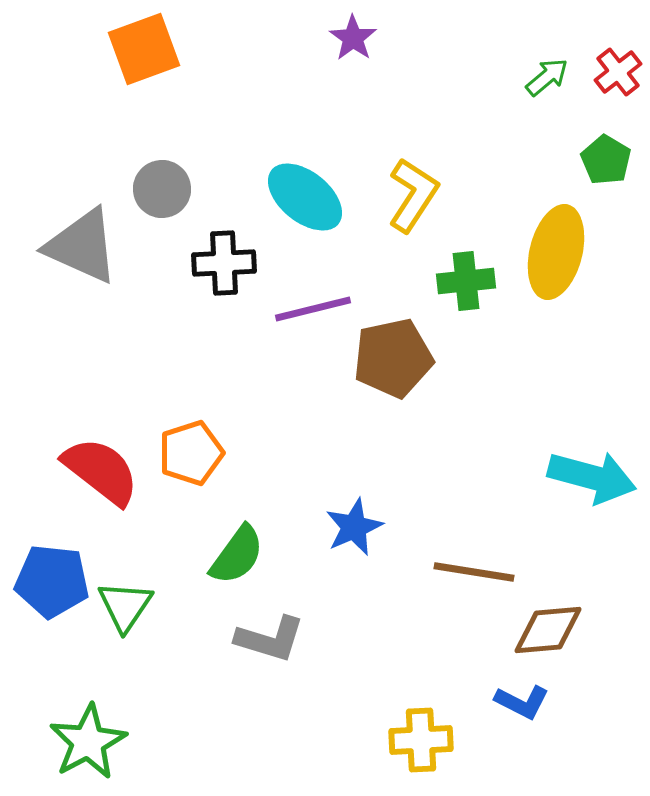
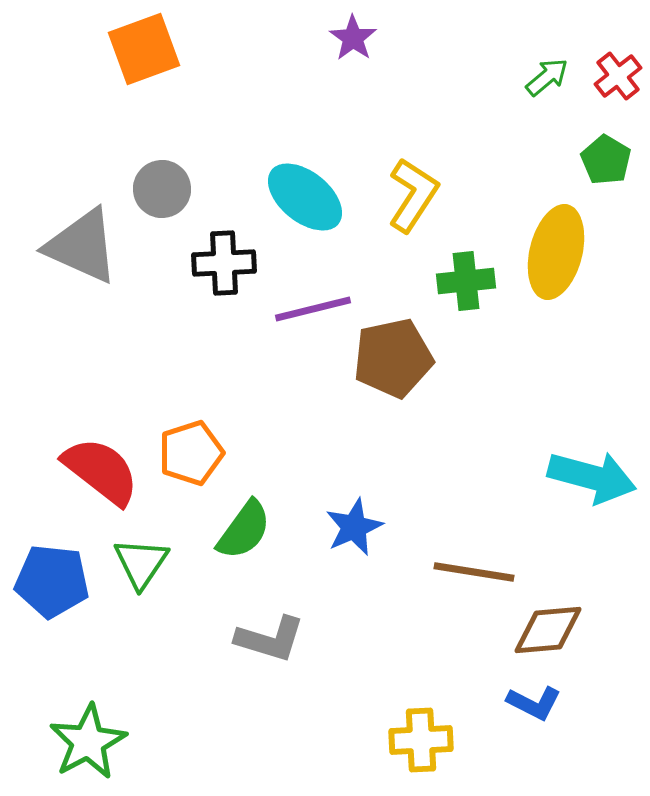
red cross: moved 4 px down
green semicircle: moved 7 px right, 25 px up
green triangle: moved 16 px right, 43 px up
blue L-shape: moved 12 px right, 1 px down
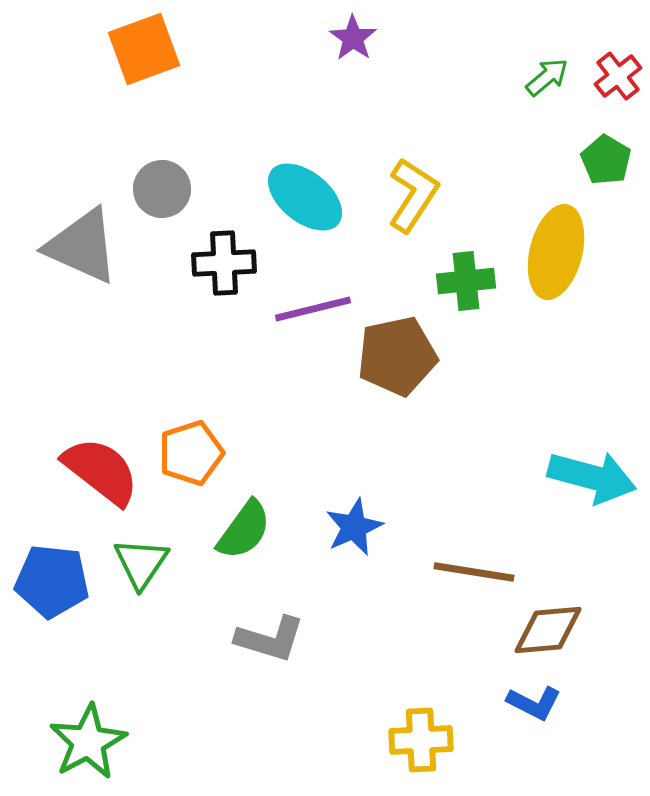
brown pentagon: moved 4 px right, 2 px up
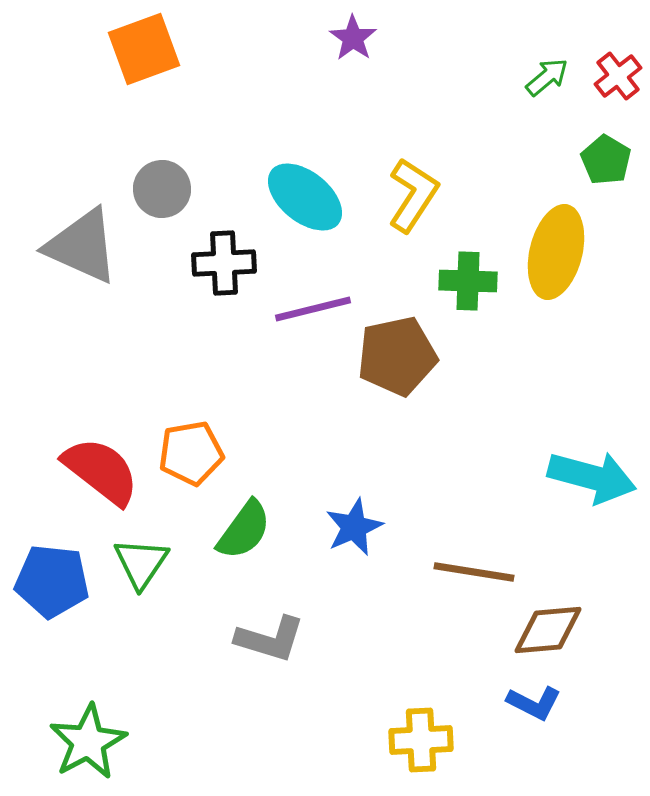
green cross: moved 2 px right; rotated 8 degrees clockwise
orange pentagon: rotated 8 degrees clockwise
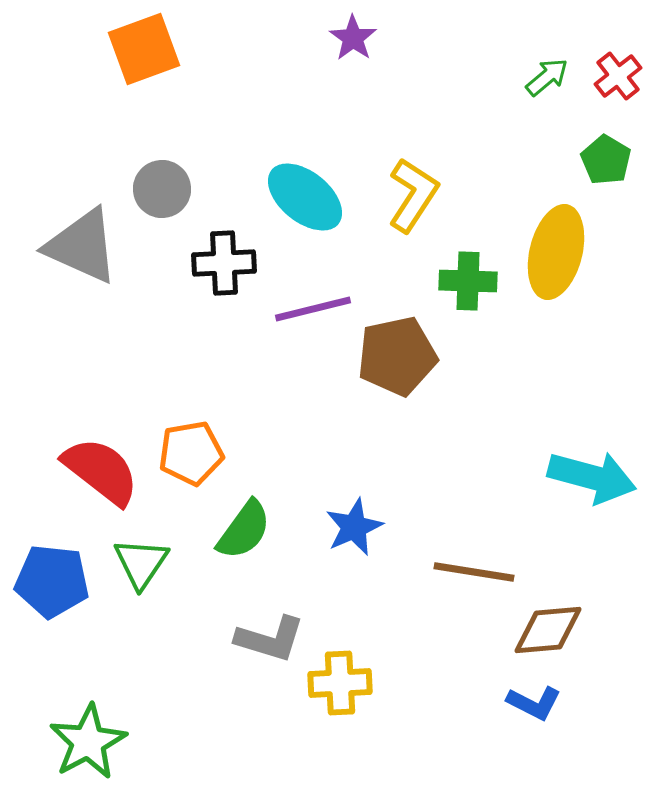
yellow cross: moved 81 px left, 57 px up
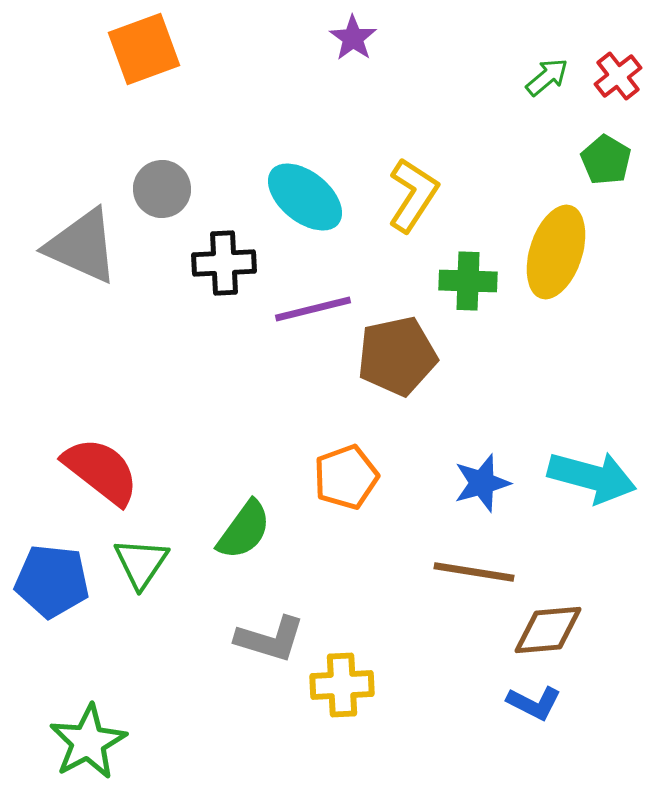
yellow ellipse: rotated 4 degrees clockwise
orange pentagon: moved 155 px right, 24 px down; rotated 10 degrees counterclockwise
blue star: moved 128 px right, 44 px up; rotated 8 degrees clockwise
yellow cross: moved 2 px right, 2 px down
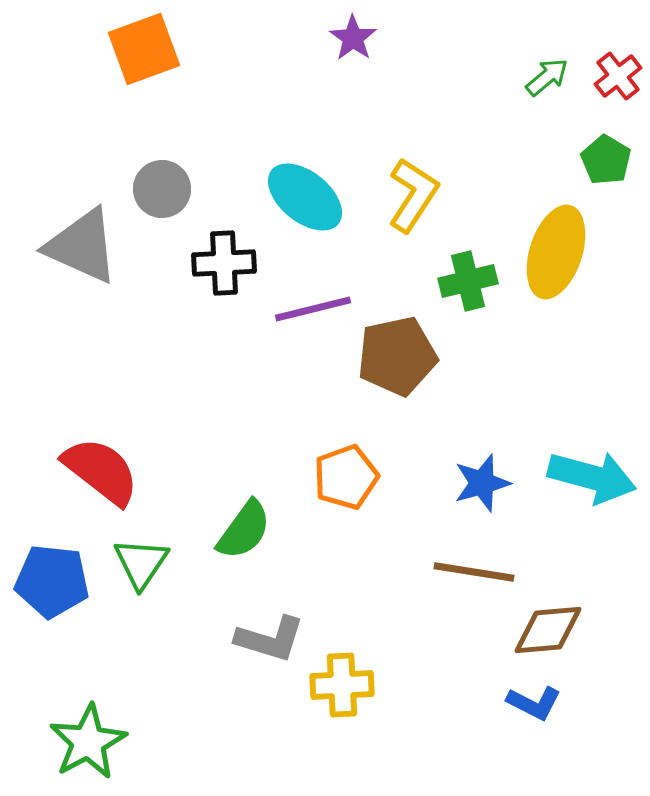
green cross: rotated 16 degrees counterclockwise
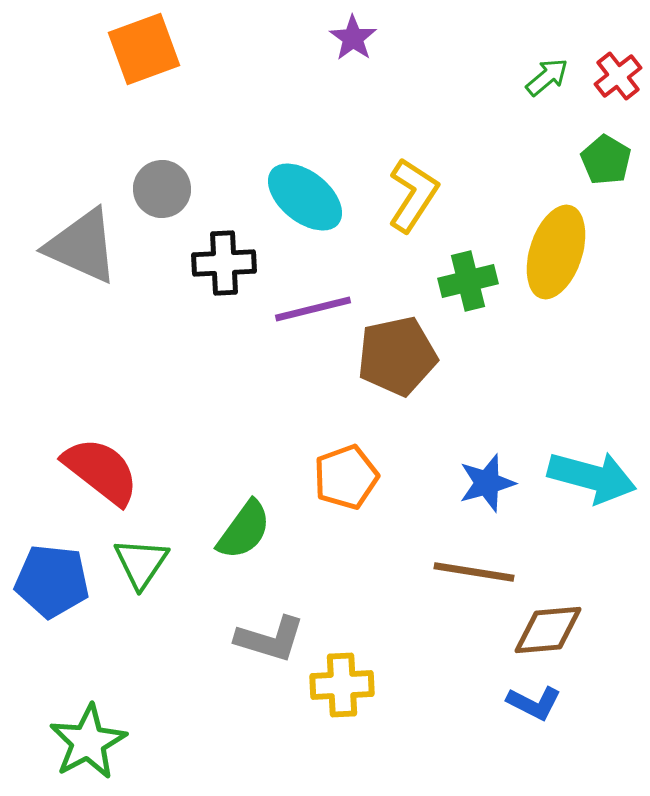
blue star: moved 5 px right
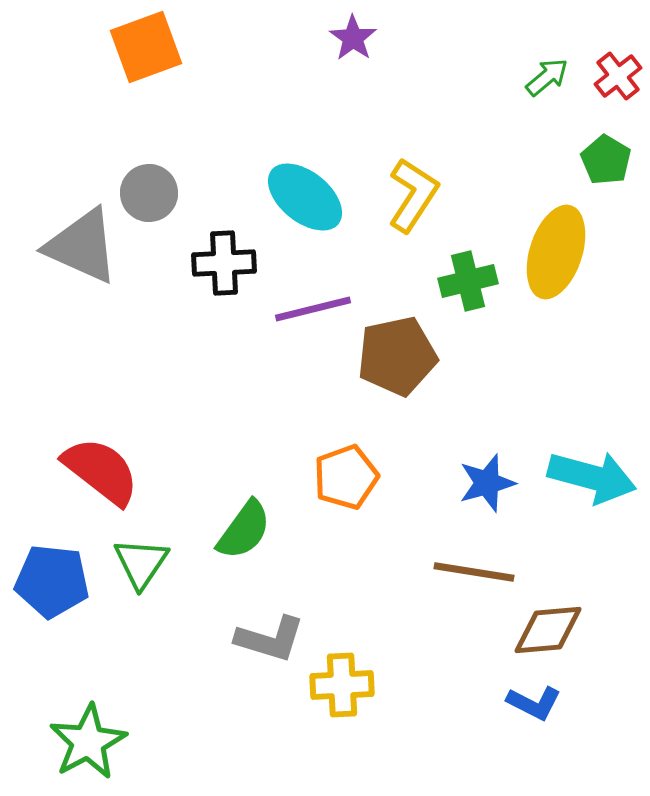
orange square: moved 2 px right, 2 px up
gray circle: moved 13 px left, 4 px down
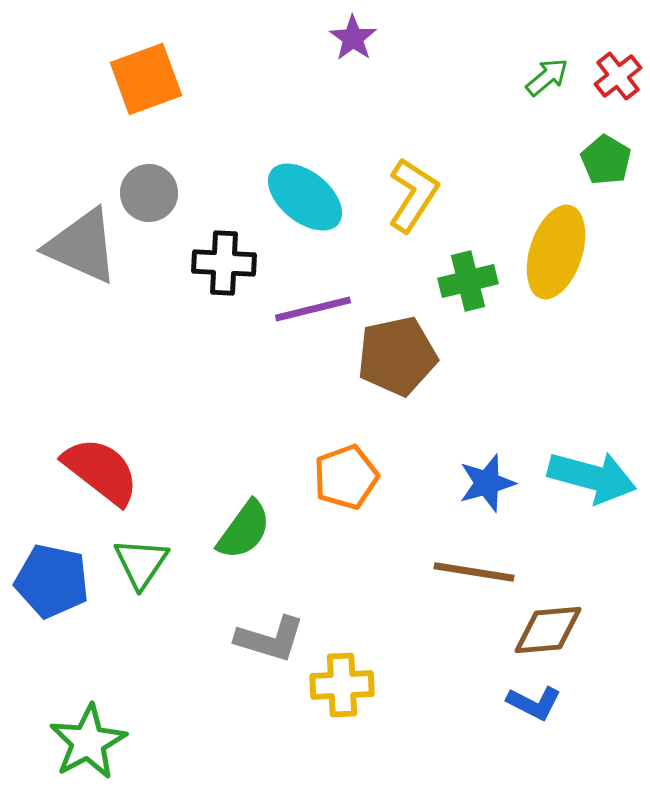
orange square: moved 32 px down
black cross: rotated 6 degrees clockwise
blue pentagon: rotated 6 degrees clockwise
